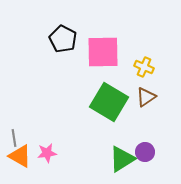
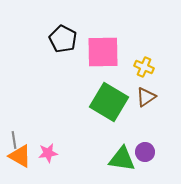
gray line: moved 2 px down
pink star: moved 1 px right
green triangle: rotated 40 degrees clockwise
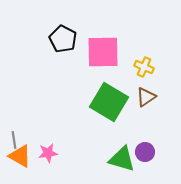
green triangle: rotated 8 degrees clockwise
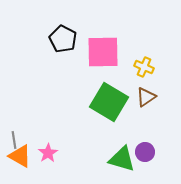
pink star: rotated 24 degrees counterclockwise
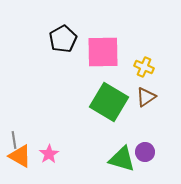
black pentagon: rotated 16 degrees clockwise
pink star: moved 1 px right, 1 px down
